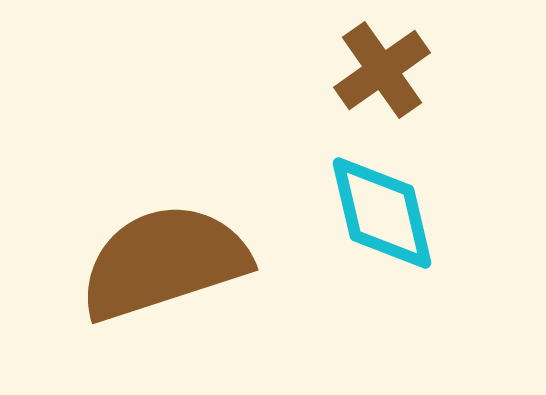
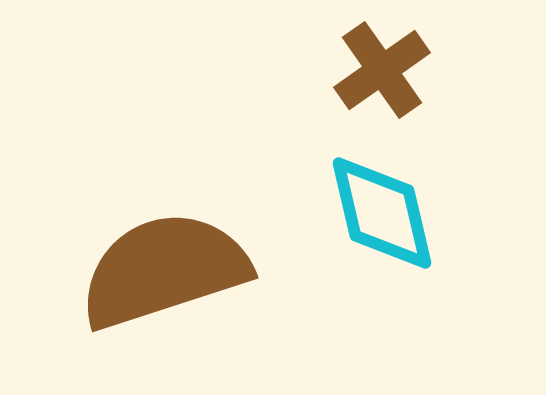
brown semicircle: moved 8 px down
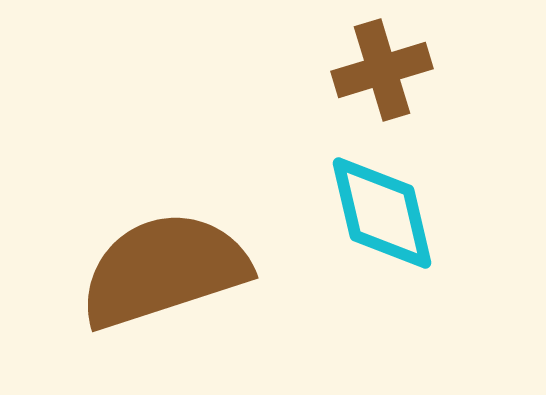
brown cross: rotated 18 degrees clockwise
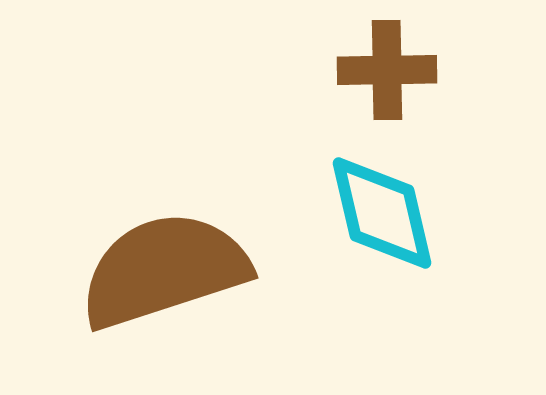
brown cross: moved 5 px right; rotated 16 degrees clockwise
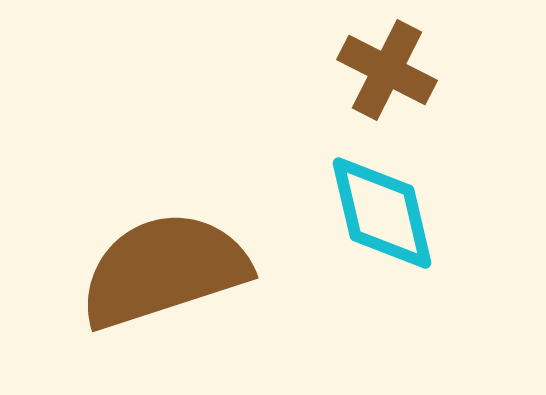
brown cross: rotated 28 degrees clockwise
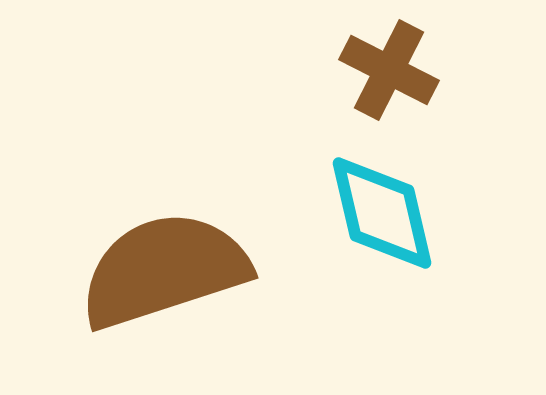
brown cross: moved 2 px right
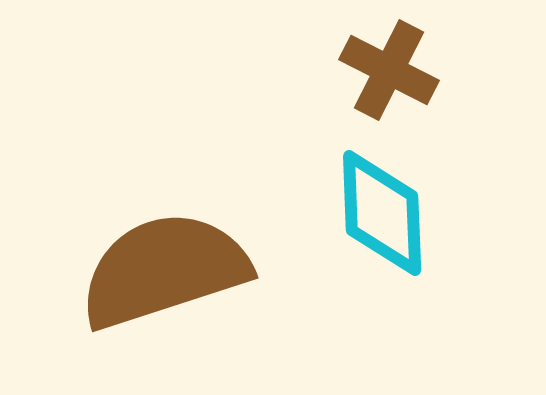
cyan diamond: rotated 11 degrees clockwise
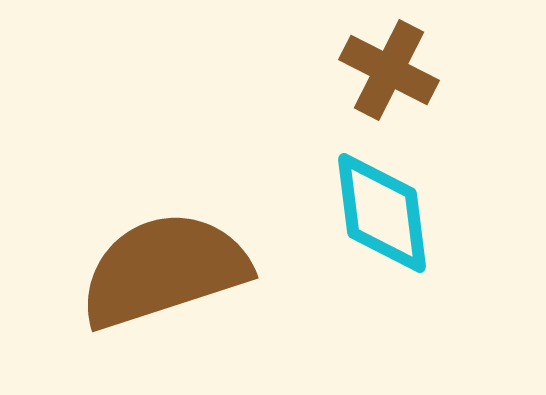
cyan diamond: rotated 5 degrees counterclockwise
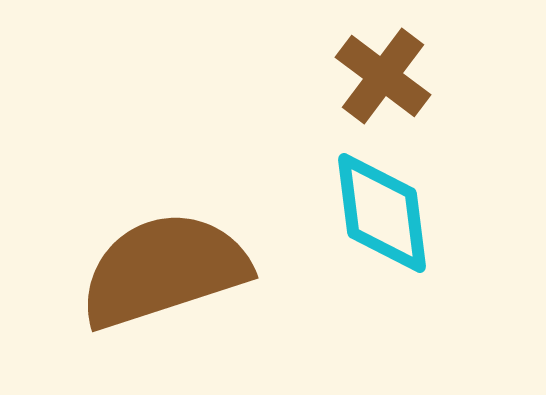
brown cross: moved 6 px left, 6 px down; rotated 10 degrees clockwise
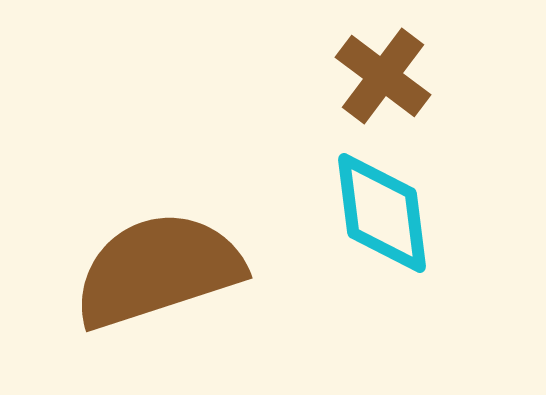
brown semicircle: moved 6 px left
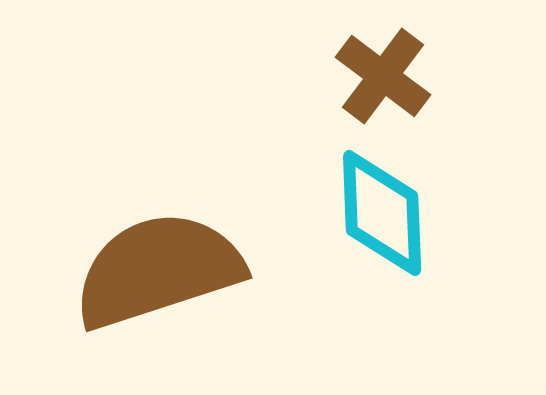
cyan diamond: rotated 5 degrees clockwise
